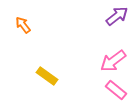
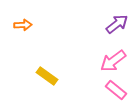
purple arrow: moved 8 px down
orange arrow: rotated 126 degrees clockwise
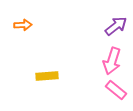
purple arrow: moved 1 px left, 2 px down
pink arrow: moved 1 px left; rotated 36 degrees counterclockwise
yellow rectangle: rotated 40 degrees counterclockwise
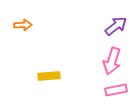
yellow rectangle: moved 2 px right
pink rectangle: rotated 50 degrees counterclockwise
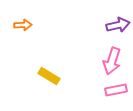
purple arrow: moved 2 px right, 1 px up; rotated 25 degrees clockwise
yellow rectangle: rotated 35 degrees clockwise
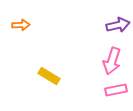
orange arrow: moved 2 px left
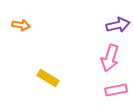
orange arrow: rotated 12 degrees clockwise
pink arrow: moved 2 px left, 3 px up
yellow rectangle: moved 1 px left, 2 px down
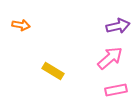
purple arrow: moved 1 px down
pink arrow: rotated 148 degrees counterclockwise
yellow rectangle: moved 5 px right, 7 px up
